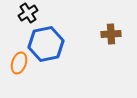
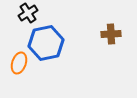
blue hexagon: moved 1 px up
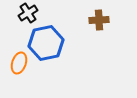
brown cross: moved 12 px left, 14 px up
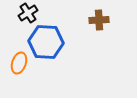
blue hexagon: moved 1 px up; rotated 16 degrees clockwise
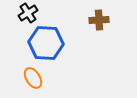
blue hexagon: moved 1 px down
orange ellipse: moved 14 px right, 15 px down; rotated 50 degrees counterclockwise
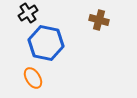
brown cross: rotated 18 degrees clockwise
blue hexagon: rotated 8 degrees clockwise
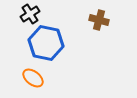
black cross: moved 2 px right, 1 px down
orange ellipse: rotated 20 degrees counterclockwise
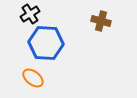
brown cross: moved 2 px right, 1 px down
blue hexagon: rotated 8 degrees counterclockwise
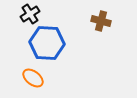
blue hexagon: moved 1 px right
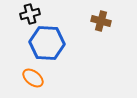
black cross: rotated 18 degrees clockwise
